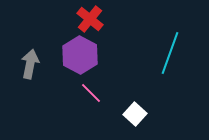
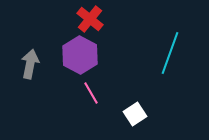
pink line: rotated 15 degrees clockwise
white square: rotated 15 degrees clockwise
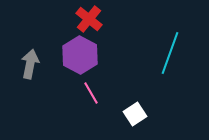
red cross: moved 1 px left
